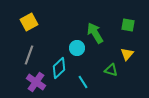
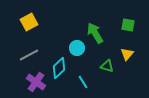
gray line: rotated 42 degrees clockwise
green triangle: moved 4 px left, 4 px up
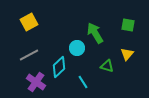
cyan diamond: moved 1 px up
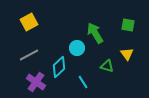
yellow triangle: rotated 16 degrees counterclockwise
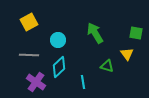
green square: moved 8 px right, 8 px down
cyan circle: moved 19 px left, 8 px up
gray line: rotated 30 degrees clockwise
cyan line: rotated 24 degrees clockwise
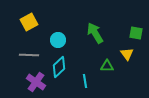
green triangle: rotated 16 degrees counterclockwise
cyan line: moved 2 px right, 1 px up
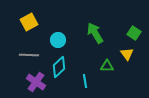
green square: moved 2 px left; rotated 24 degrees clockwise
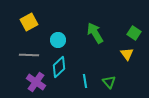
green triangle: moved 2 px right, 16 px down; rotated 48 degrees clockwise
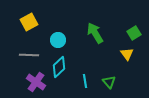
green square: rotated 24 degrees clockwise
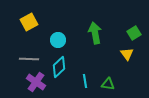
green arrow: rotated 20 degrees clockwise
gray line: moved 4 px down
green triangle: moved 1 px left, 2 px down; rotated 40 degrees counterclockwise
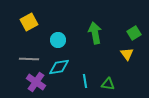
cyan diamond: rotated 35 degrees clockwise
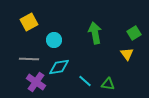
cyan circle: moved 4 px left
cyan line: rotated 40 degrees counterclockwise
